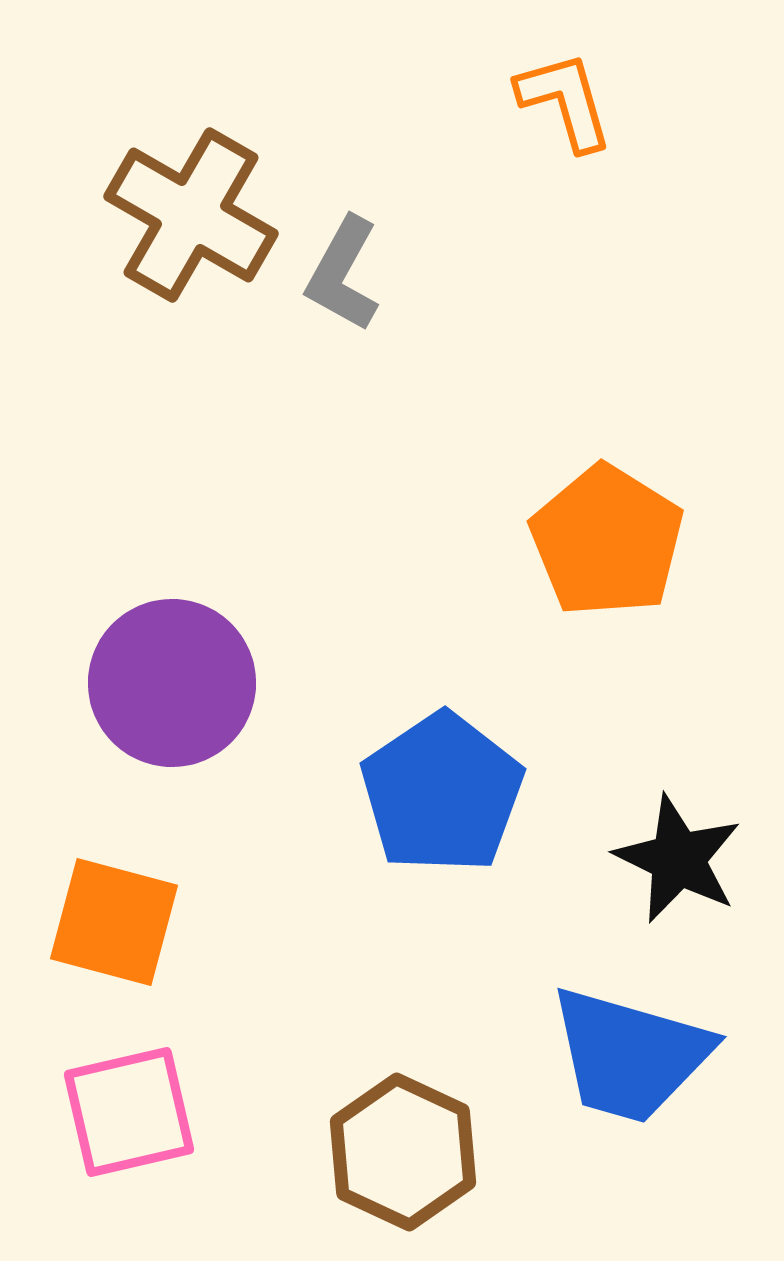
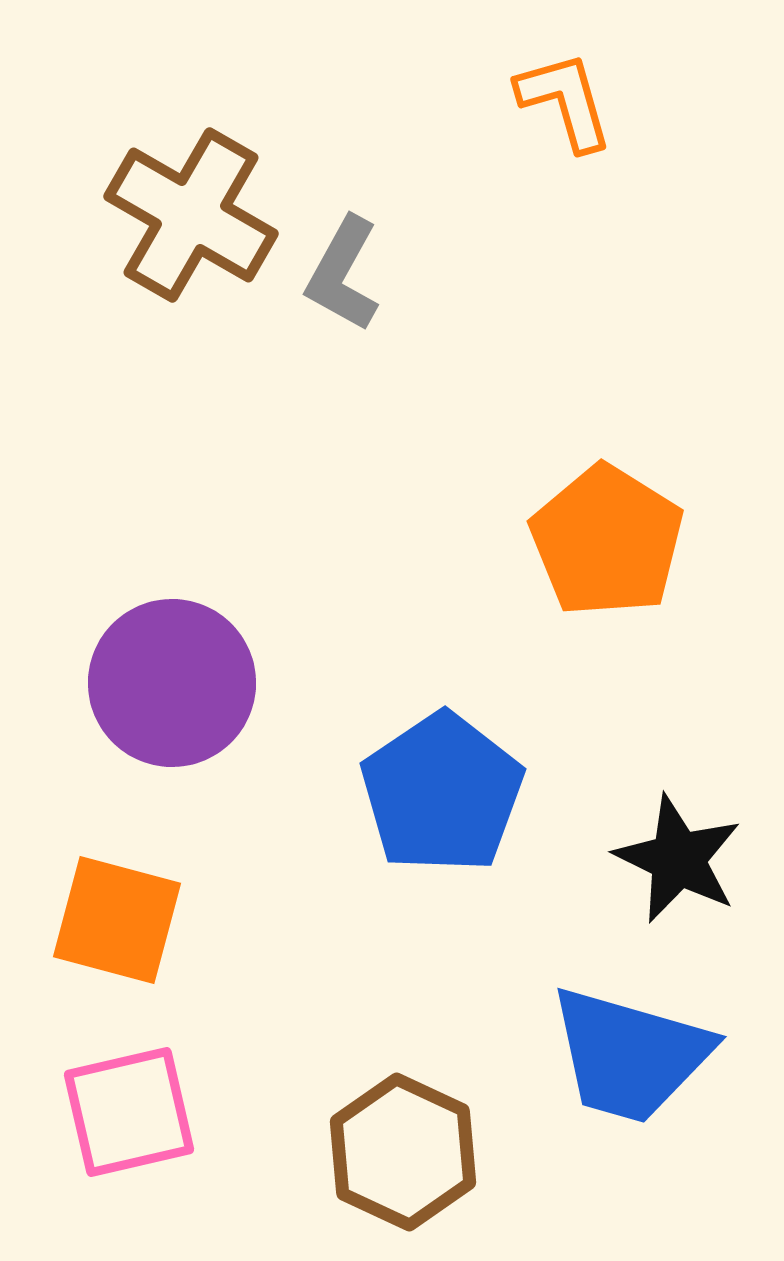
orange square: moved 3 px right, 2 px up
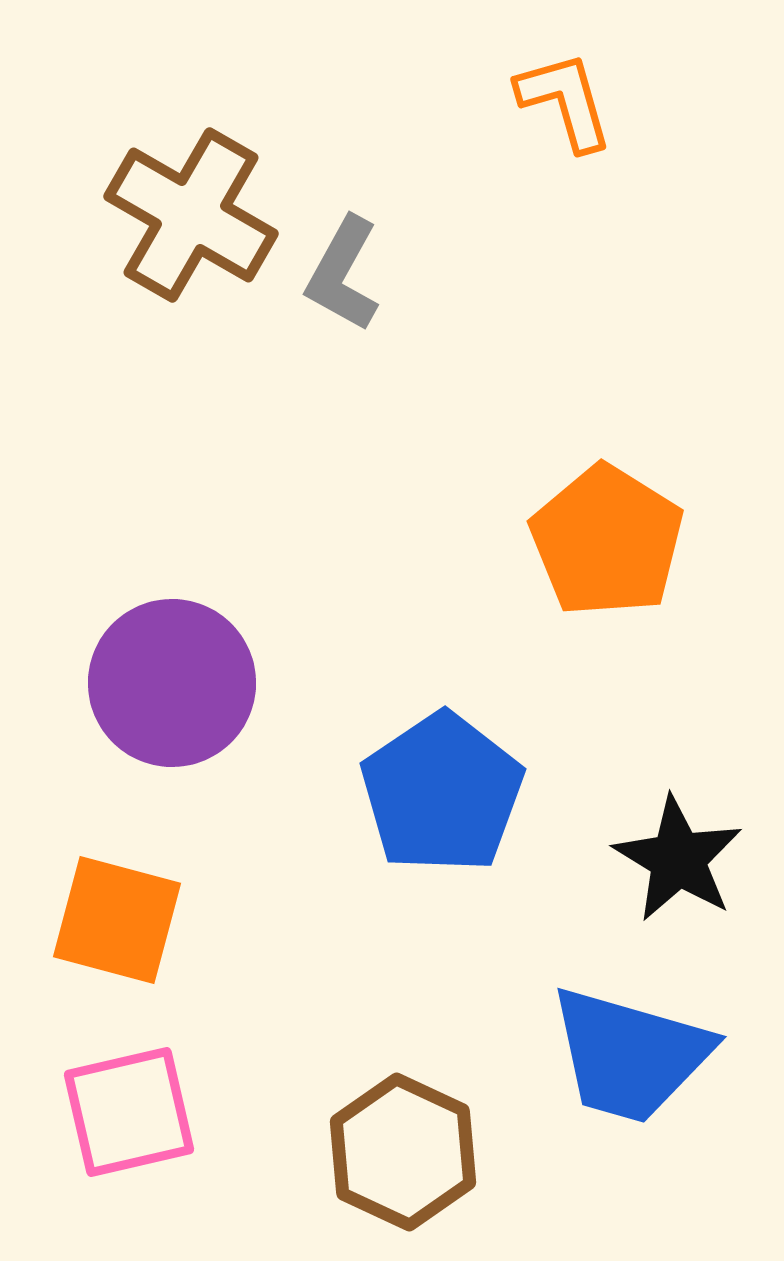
black star: rotated 5 degrees clockwise
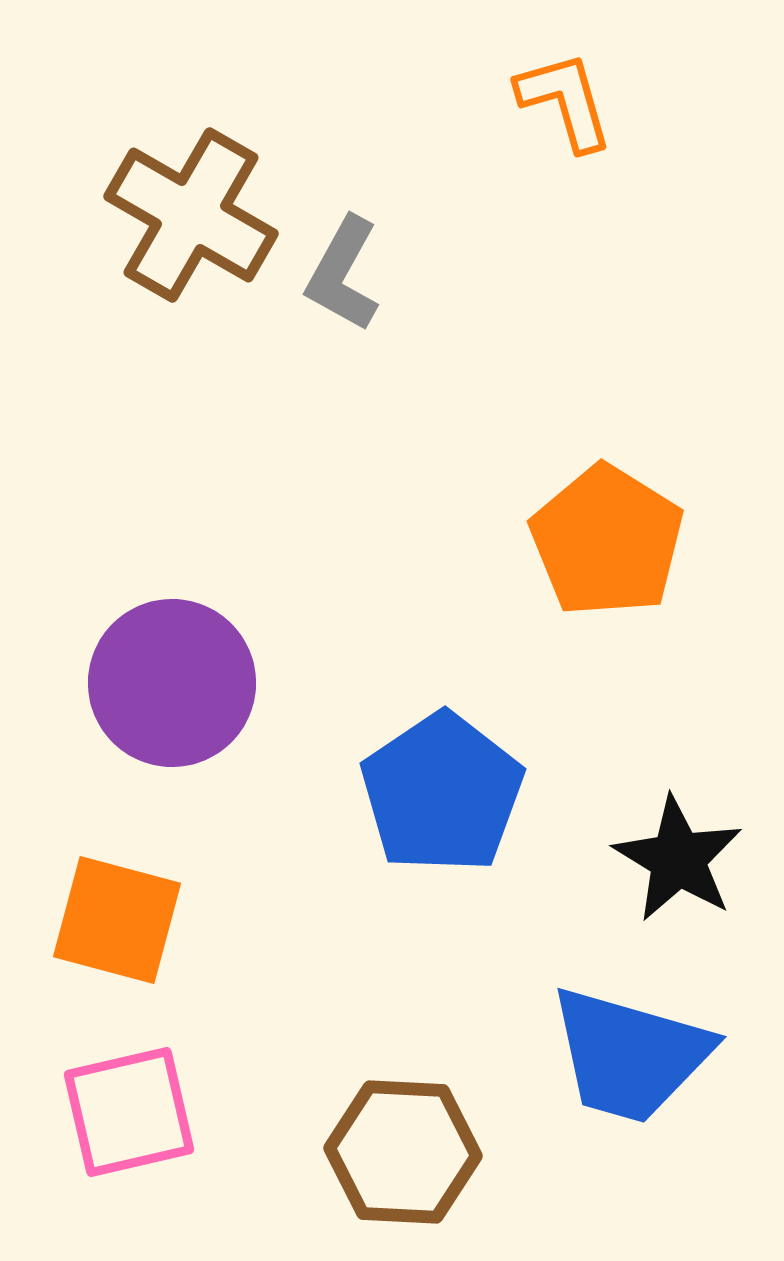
brown hexagon: rotated 22 degrees counterclockwise
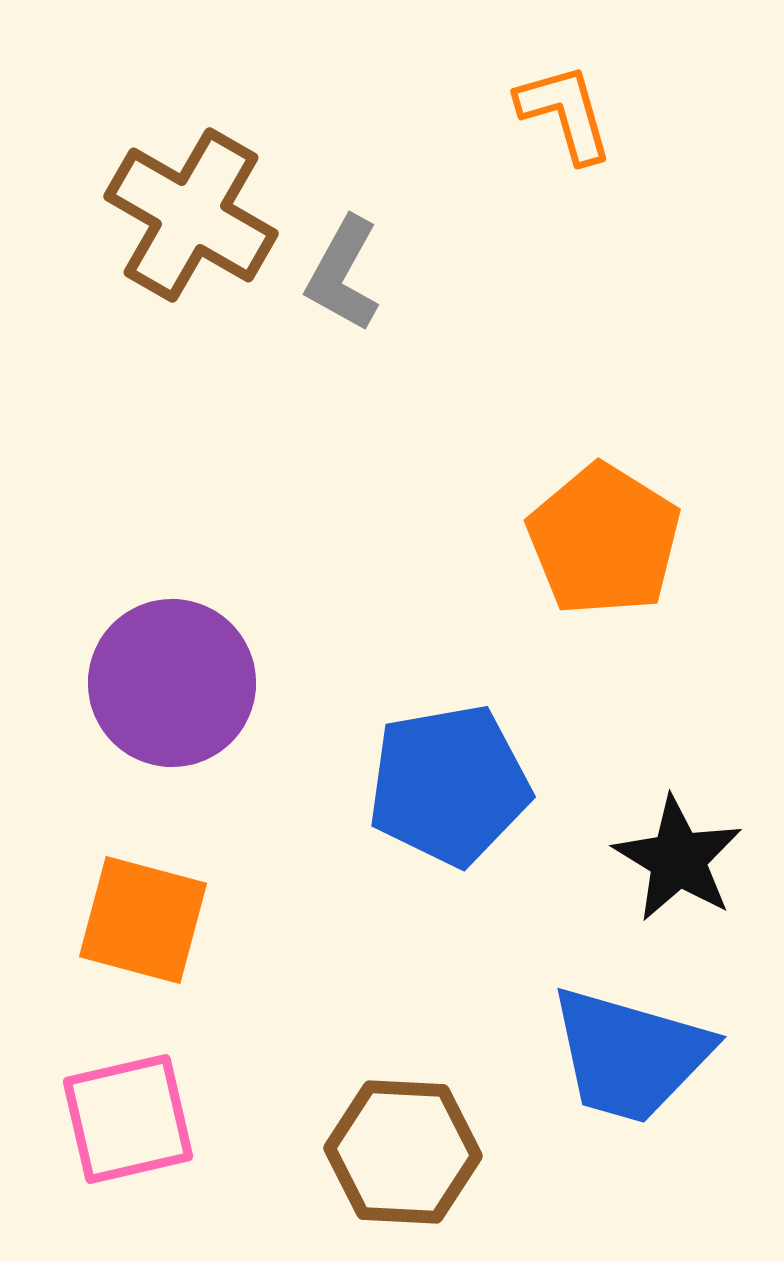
orange L-shape: moved 12 px down
orange pentagon: moved 3 px left, 1 px up
blue pentagon: moved 7 px right, 8 px up; rotated 24 degrees clockwise
orange square: moved 26 px right
pink square: moved 1 px left, 7 px down
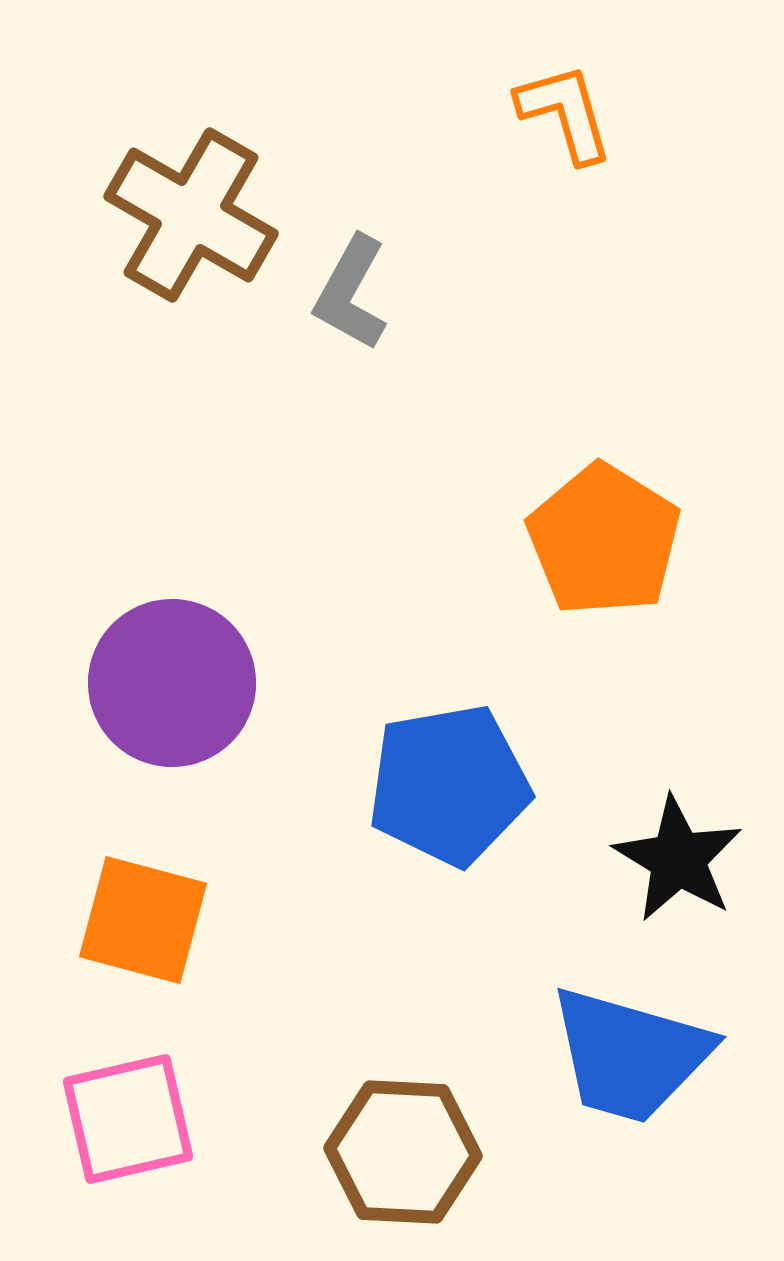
gray L-shape: moved 8 px right, 19 px down
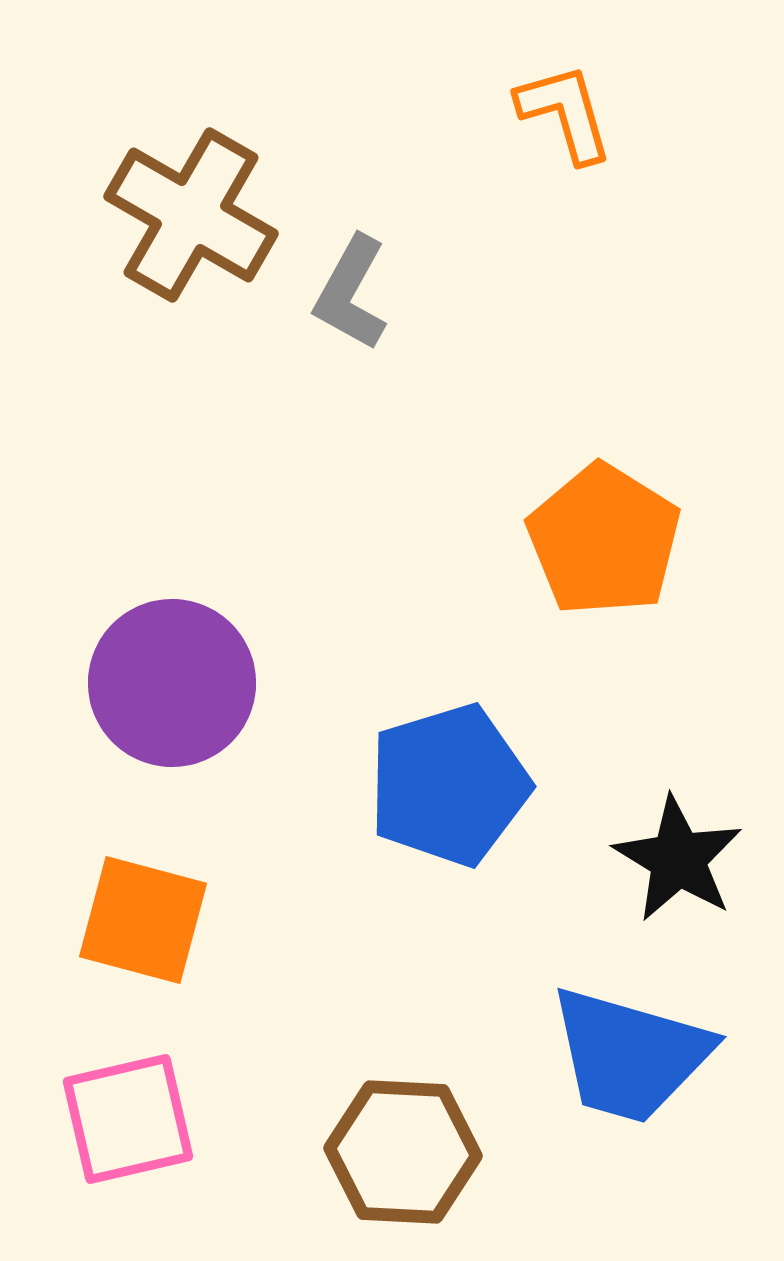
blue pentagon: rotated 7 degrees counterclockwise
